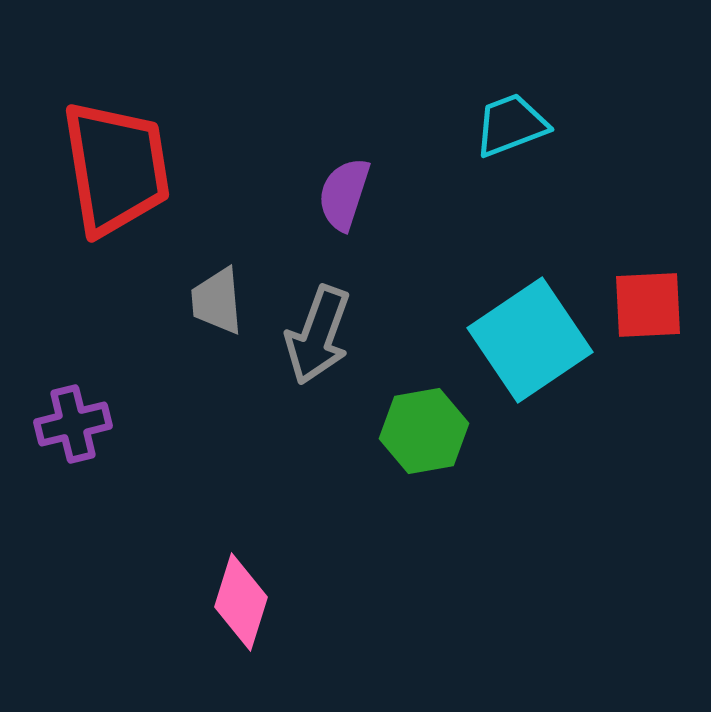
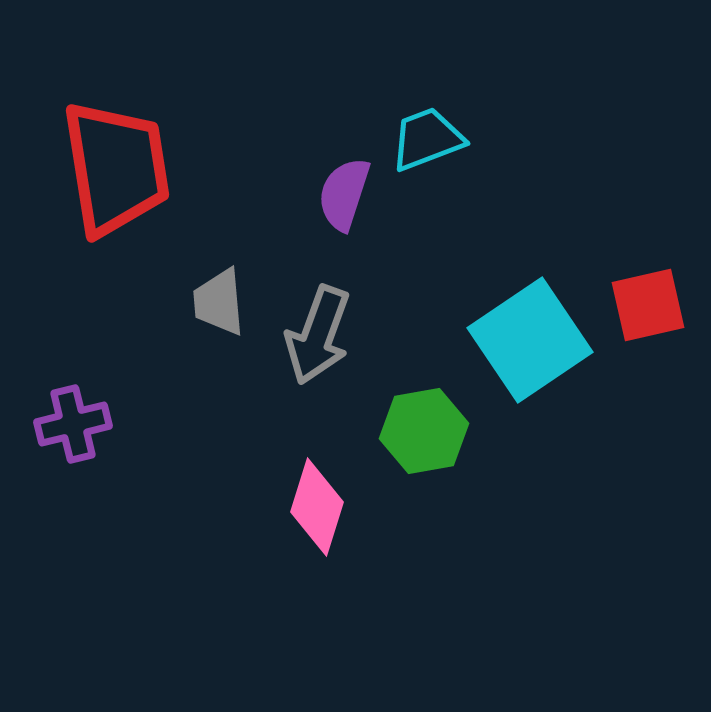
cyan trapezoid: moved 84 px left, 14 px down
gray trapezoid: moved 2 px right, 1 px down
red square: rotated 10 degrees counterclockwise
pink diamond: moved 76 px right, 95 px up
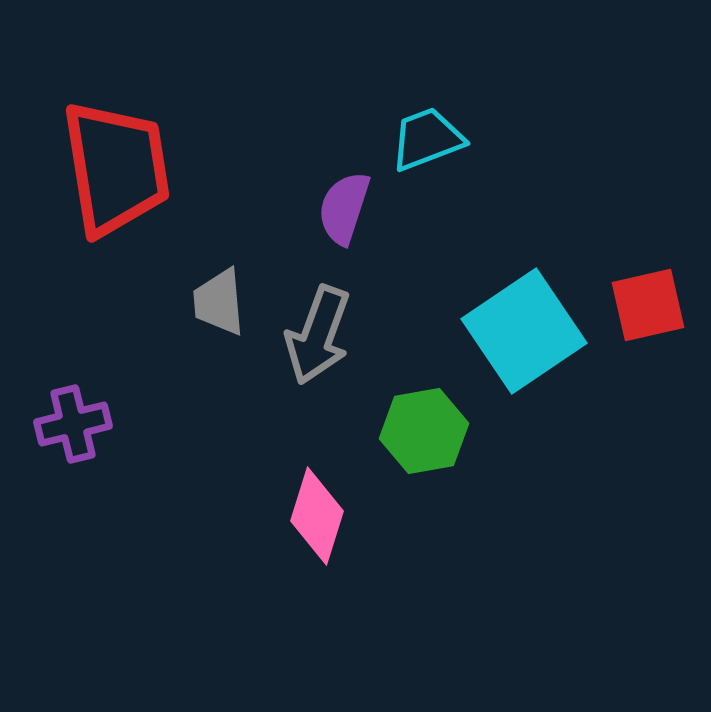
purple semicircle: moved 14 px down
cyan square: moved 6 px left, 9 px up
pink diamond: moved 9 px down
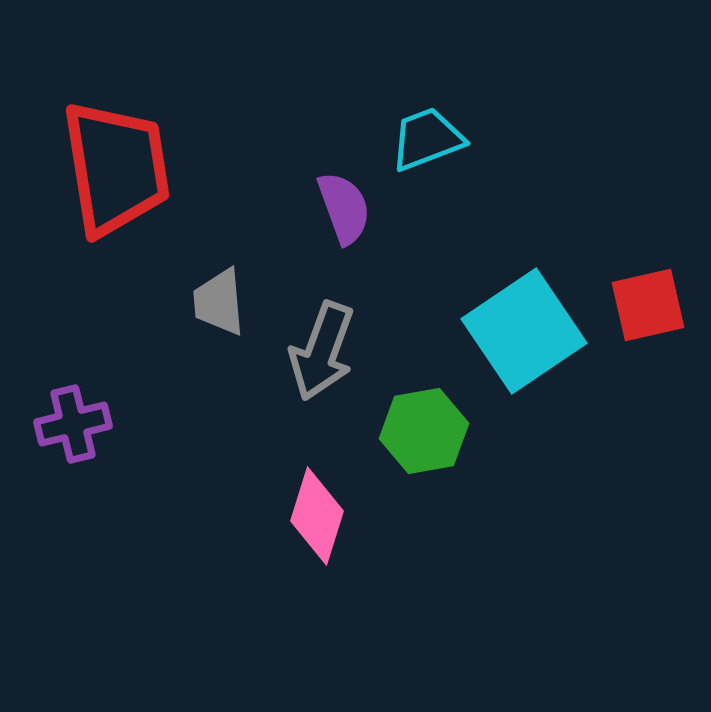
purple semicircle: rotated 142 degrees clockwise
gray arrow: moved 4 px right, 16 px down
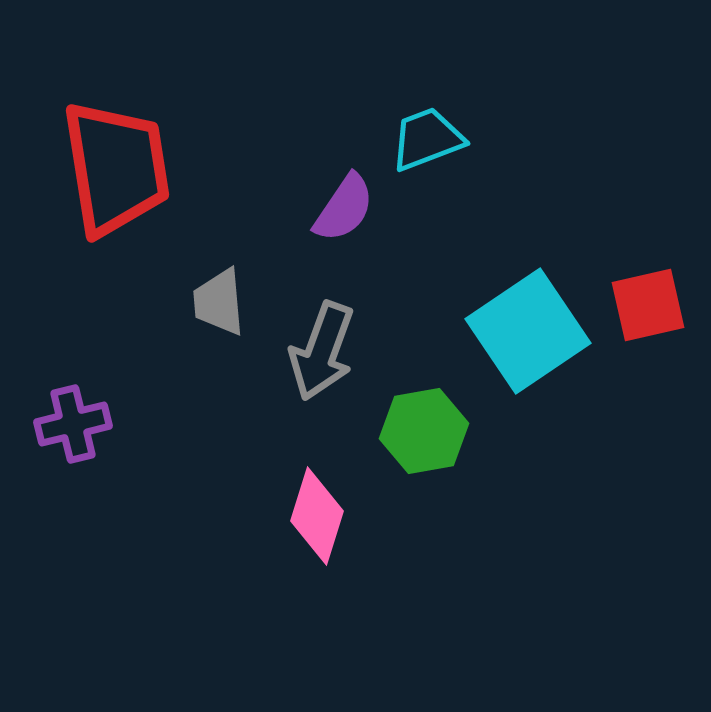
purple semicircle: rotated 54 degrees clockwise
cyan square: moved 4 px right
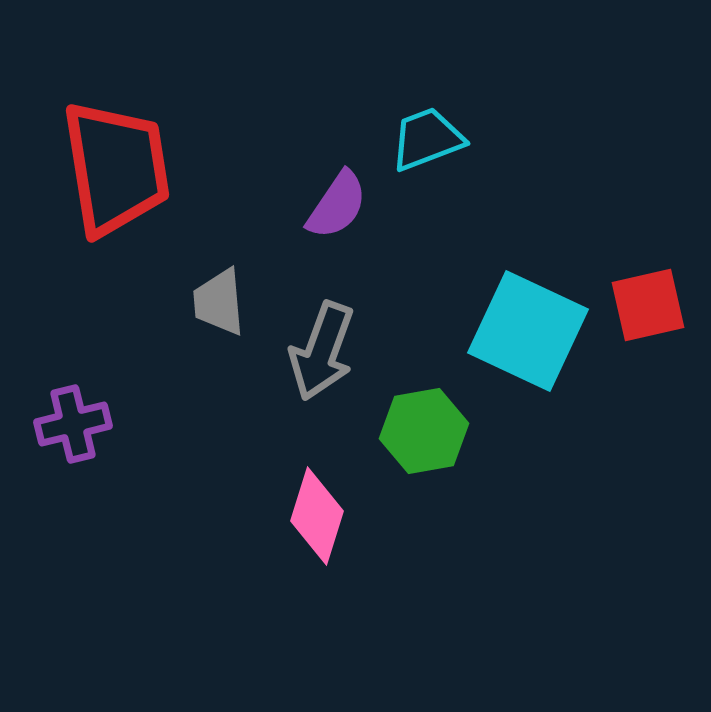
purple semicircle: moved 7 px left, 3 px up
cyan square: rotated 31 degrees counterclockwise
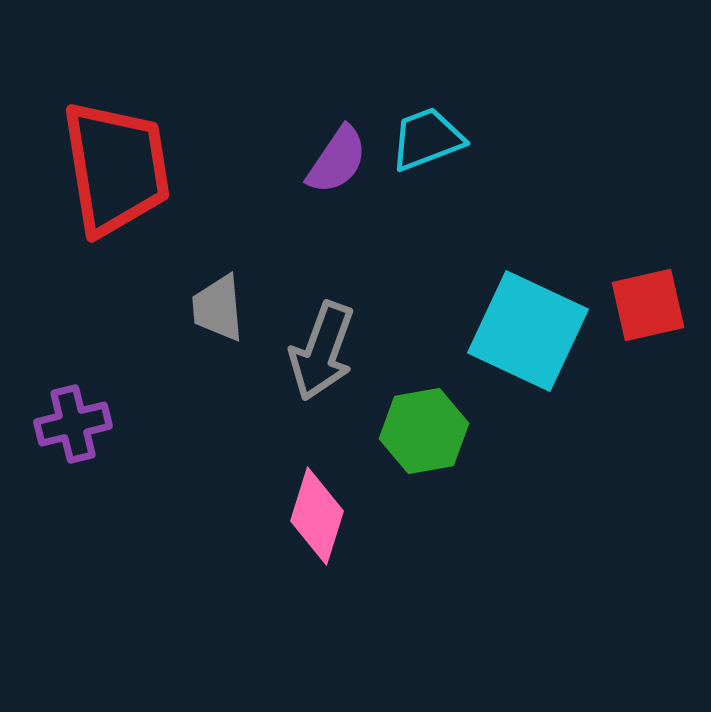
purple semicircle: moved 45 px up
gray trapezoid: moved 1 px left, 6 px down
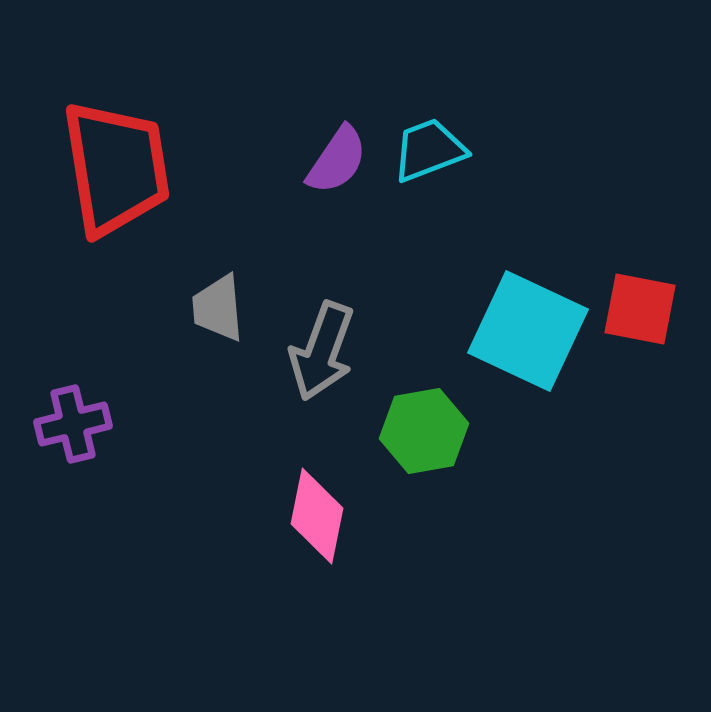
cyan trapezoid: moved 2 px right, 11 px down
red square: moved 8 px left, 4 px down; rotated 24 degrees clockwise
pink diamond: rotated 6 degrees counterclockwise
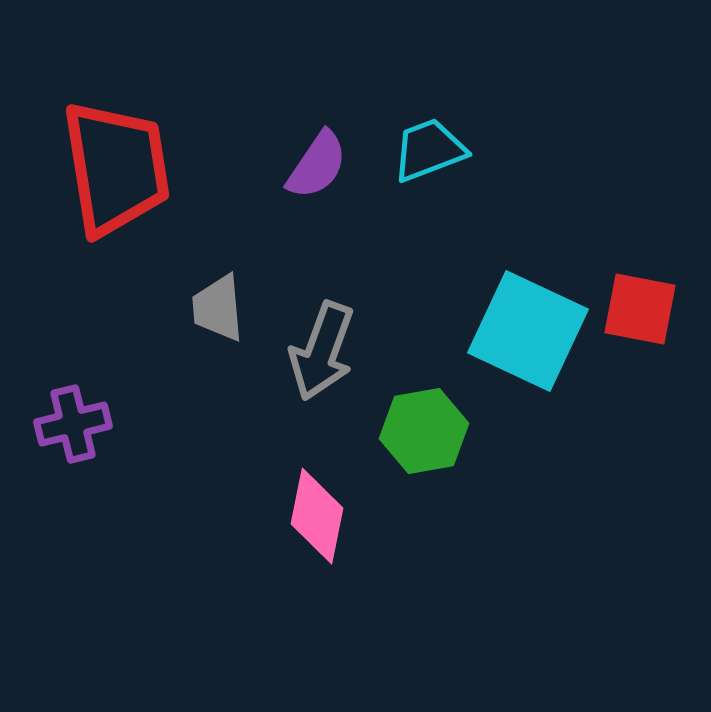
purple semicircle: moved 20 px left, 5 px down
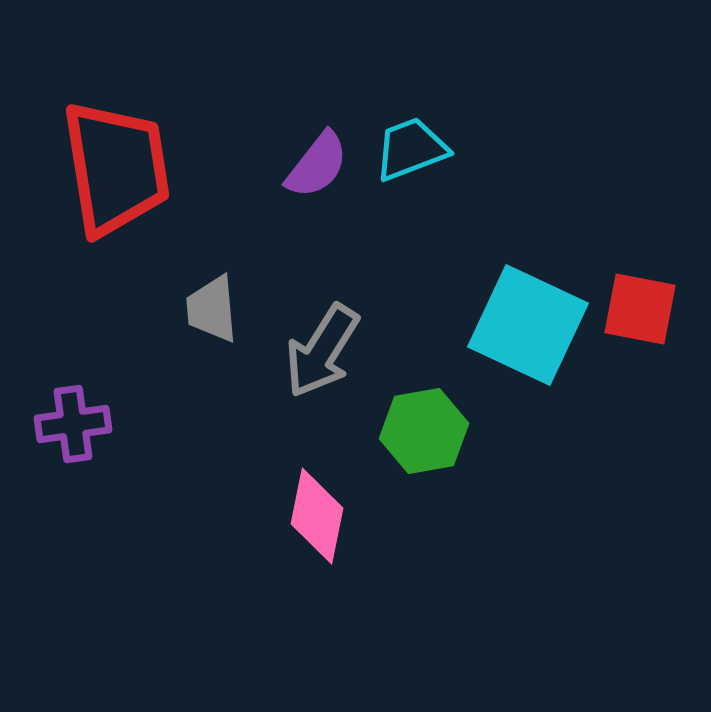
cyan trapezoid: moved 18 px left, 1 px up
purple semicircle: rotated 4 degrees clockwise
gray trapezoid: moved 6 px left, 1 px down
cyan square: moved 6 px up
gray arrow: rotated 12 degrees clockwise
purple cross: rotated 6 degrees clockwise
